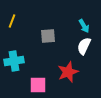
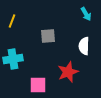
cyan arrow: moved 2 px right, 12 px up
white semicircle: rotated 24 degrees counterclockwise
cyan cross: moved 1 px left, 2 px up
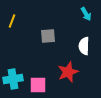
cyan cross: moved 20 px down
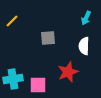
cyan arrow: moved 4 px down; rotated 56 degrees clockwise
yellow line: rotated 24 degrees clockwise
gray square: moved 2 px down
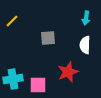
cyan arrow: rotated 16 degrees counterclockwise
white semicircle: moved 1 px right, 1 px up
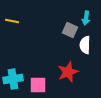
yellow line: rotated 56 degrees clockwise
gray square: moved 22 px right, 8 px up; rotated 28 degrees clockwise
